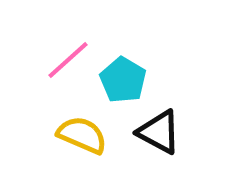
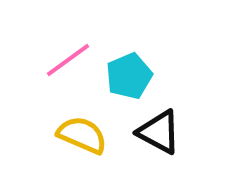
pink line: rotated 6 degrees clockwise
cyan pentagon: moved 6 px right, 4 px up; rotated 18 degrees clockwise
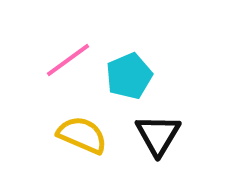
black triangle: moved 1 px left, 3 px down; rotated 33 degrees clockwise
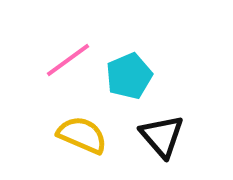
black triangle: moved 4 px right, 1 px down; rotated 12 degrees counterclockwise
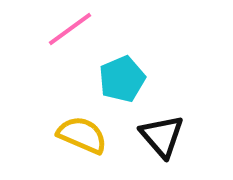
pink line: moved 2 px right, 31 px up
cyan pentagon: moved 7 px left, 3 px down
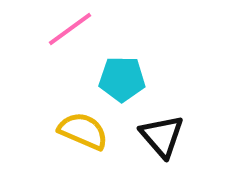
cyan pentagon: rotated 24 degrees clockwise
yellow semicircle: moved 1 px right, 4 px up
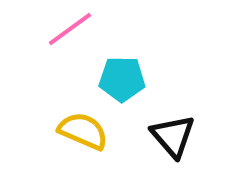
black triangle: moved 11 px right
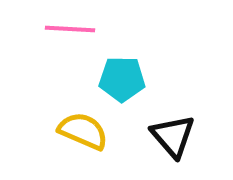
pink line: rotated 39 degrees clockwise
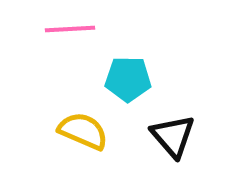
pink line: rotated 6 degrees counterclockwise
cyan pentagon: moved 6 px right
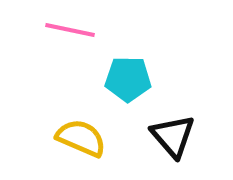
pink line: moved 1 px down; rotated 15 degrees clockwise
yellow semicircle: moved 2 px left, 7 px down
